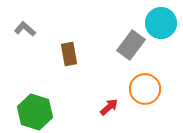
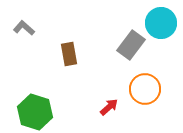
gray L-shape: moved 1 px left, 1 px up
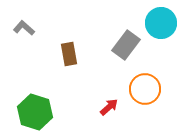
gray rectangle: moved 5 px left
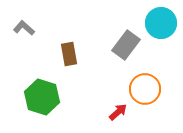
red arrow: moved 9 px right, 5 px down
green hexagon: moved 7 px right, 15 px up
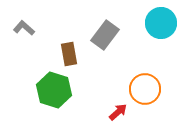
gray rectangle: moved 21 px left, 10 px up
green hexagon: moved 12 px right, 7 px up
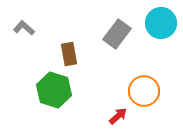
gray rectangle: moved 12 px right, 1 px up
orange circle: moved 1 px left, 2 px down
red arrow: moved 4 px down
